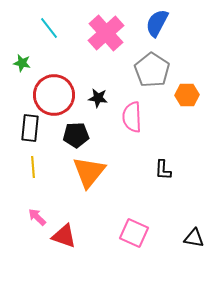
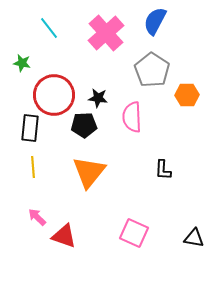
blue semicircle: moved 2 px left, 2 px up
black pentagon: moved 8 px right, 10 px up
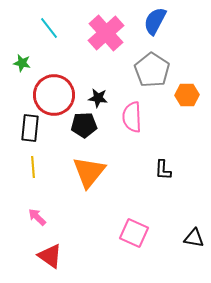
red triangle: moved 14 px left, 20 px down; rotated 16 degrees clockwise
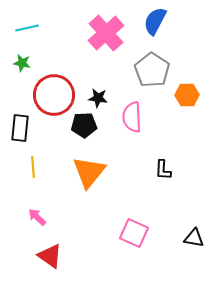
cyan line: moved 22 px left; rotated 65 degrees counterclockwise
black rectangle: moved 10 px left
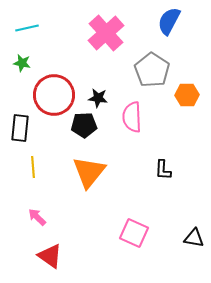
blue semicircle: moved 14 px right
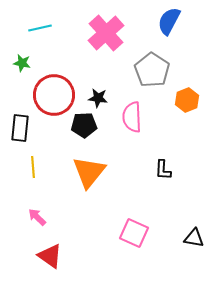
cyan line: moved 13 px right
orange hexagon: moved 5 px down; rotated 20 degrees counterclockwise
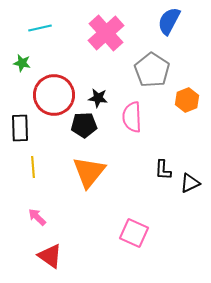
black rectangle: rotated 8 degrees counterclockwise
black triangle: moved 4 px left, 55 px up; rotated 35 degrees counterclockwise
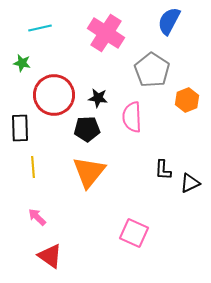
pink cross: rotated 15 degrees counterclockwise
black pentagon: moved 3 px right, 4 px down
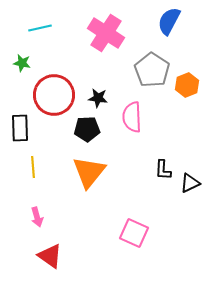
orange hexagon: moved 15 px up
pink arrow: rotated 150 degrees counterclockwise
